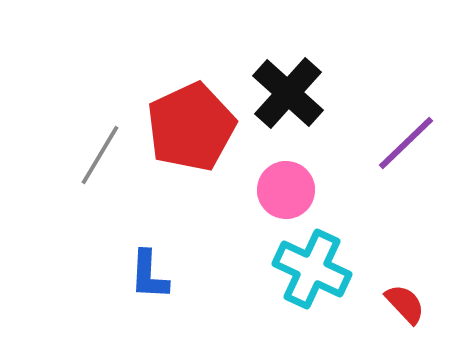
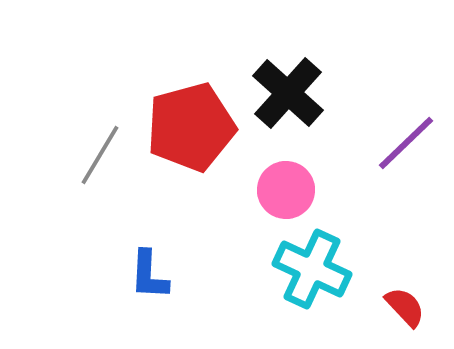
red pentagon: rotated 10 degrees clockwise
red semicircle: moved 3 px down
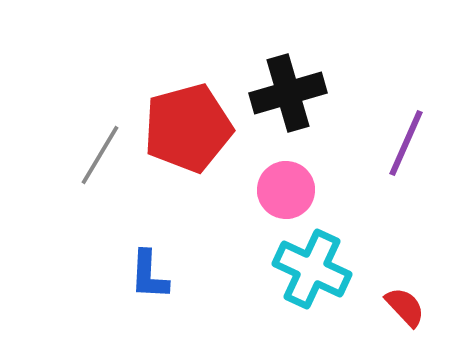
black cross: rotated 32 degrees clockwise
red pentagon: moved 3 px left, 1 px down
purple line: rotated 22 degrees counterclockwise
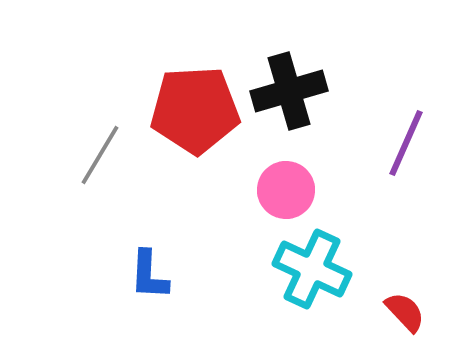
black cross: moved 1 px right, 2 px up
red pentagon: moved 7 px right, 18 px up; rotated 12 degrees clockwise
red semicircle: moved 5 px down
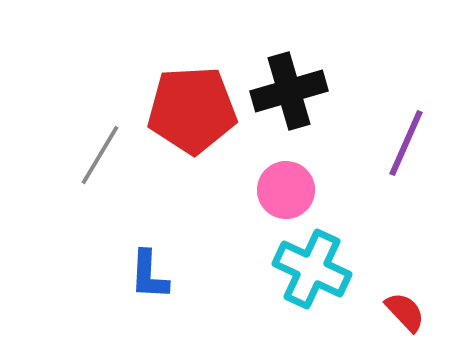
red pentagon: moved 3 px left
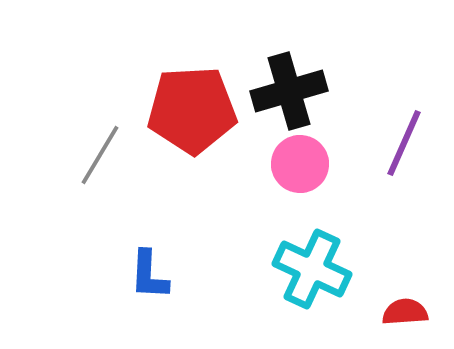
purple line: moved 2 px left
pink circle: moved 14 px right, 26 px up
red semicircle: rotated 51 degrees counterclockwise
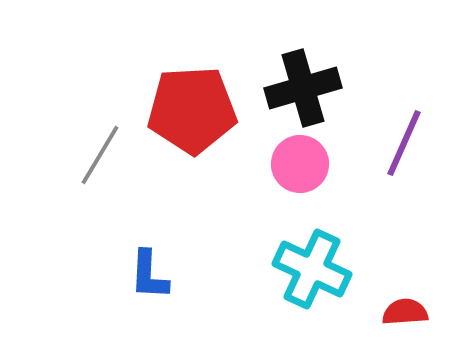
black cross: moved 14 px right, 3 px up
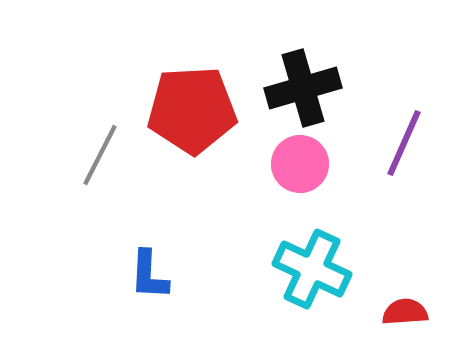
gray line: rotated 4 degrees counterclockwise
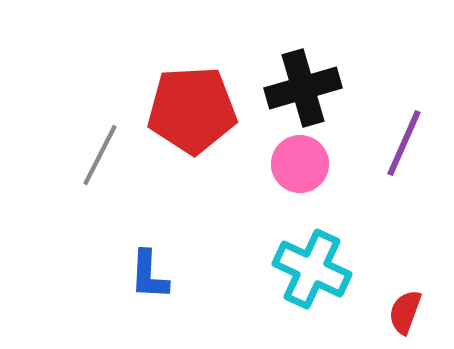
red semicircle: rotated 66 degrees counterclockwise
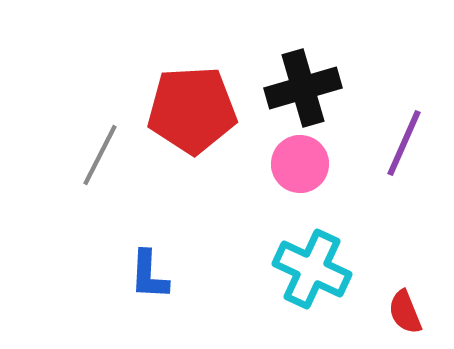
red semicircle: rotated 42 degrees counterclockwise
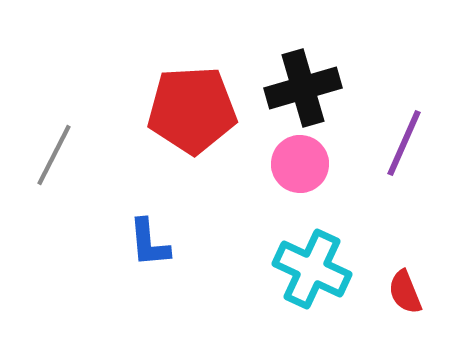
gray line: moved 46 px left
blue L-shape: moved 32 px up; rotated 8 degrees counterclockwise
red semicircle: moved 20 px up
